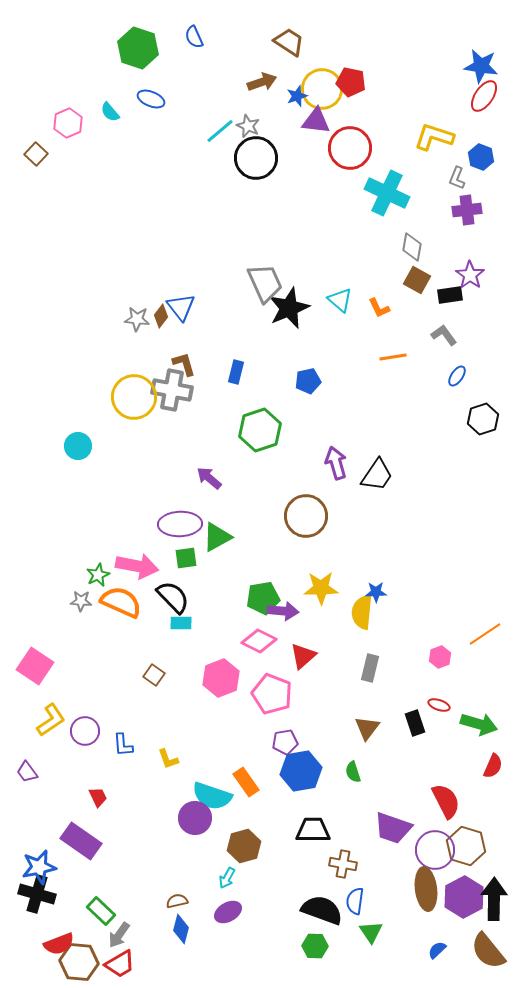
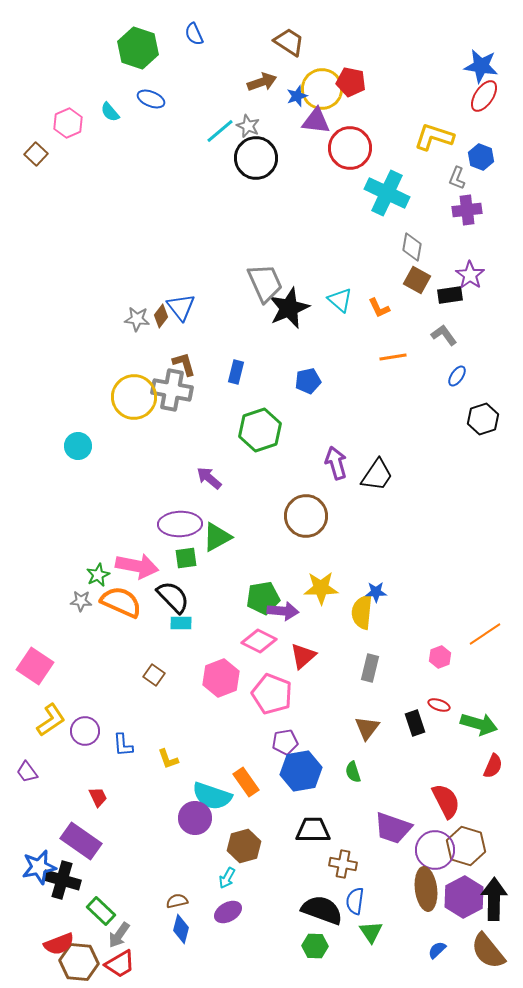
blue semicircle at (194, 37): moved 3 px up
black cross at (37, 894): moved 25 px right, 14 px up
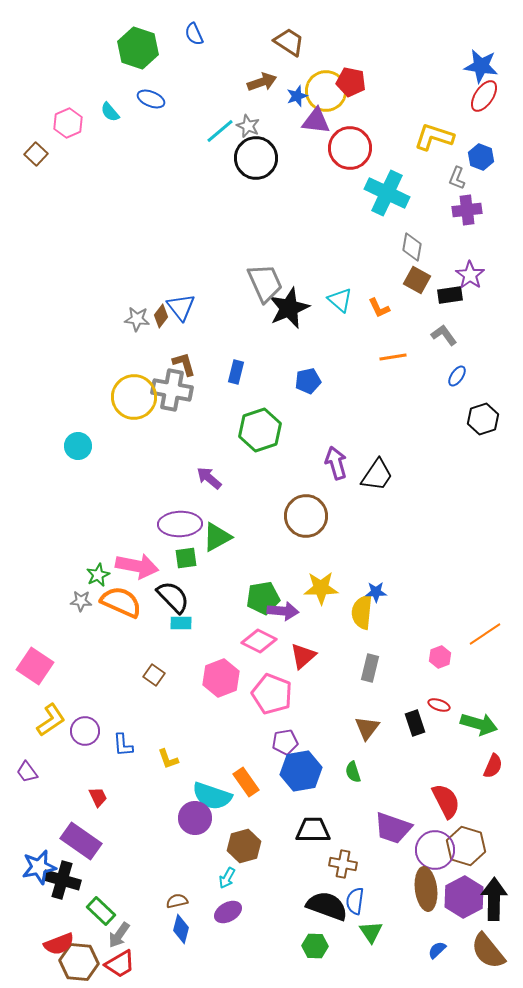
yellow circle at (322, 89): moved 4 px right, 2 px down
black semicircle at (322, 910): moved 5 px right, 4 px up
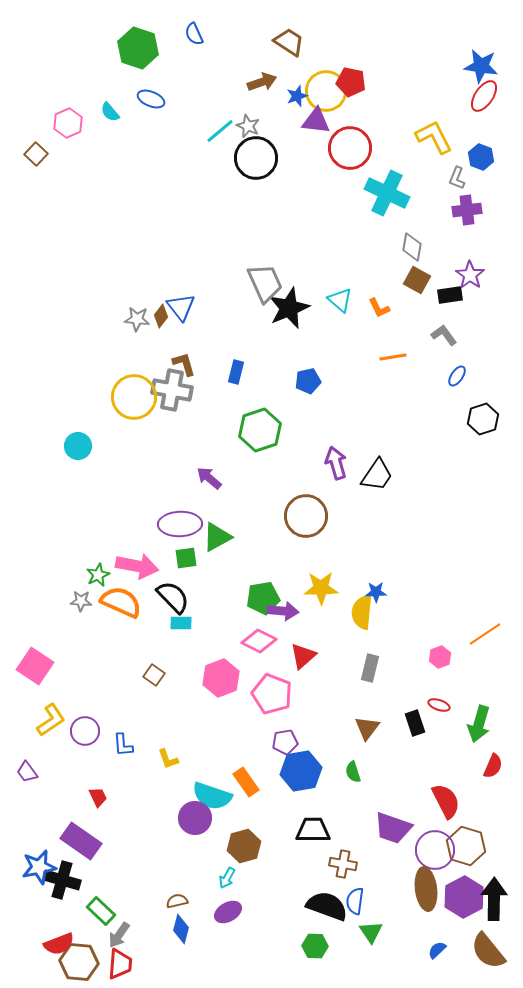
yellow L-shape at (434, 137): rotated 45 degrees clockwise
green arrow at (479, 724): rotated 90 degrees clockwise
red trapezoid at (120, 964): rotated 56 degrees counterclockwise
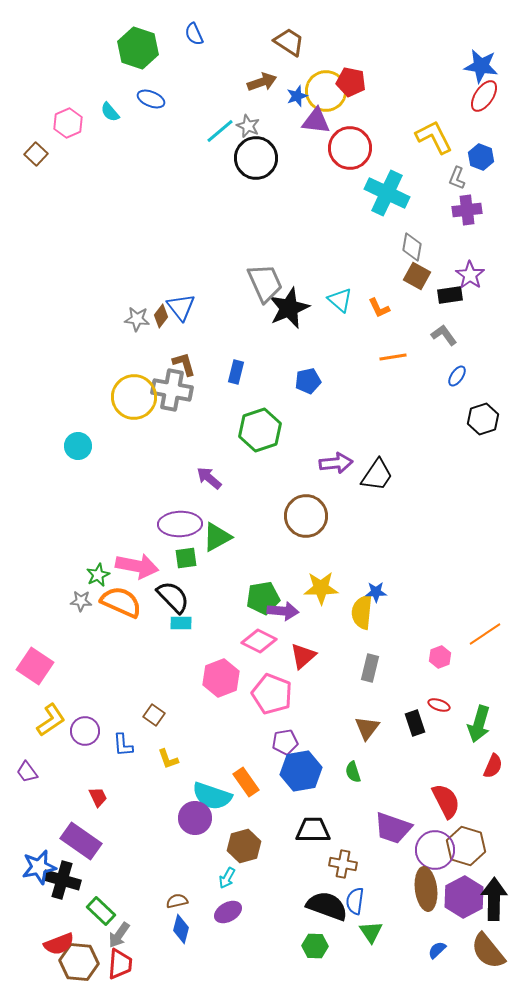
brown square at (417, 280): moved 4 px up
purple arrow at (336, 463): rotated 100 degrees clockwise
brown square at (154, 675): moved 40 px down
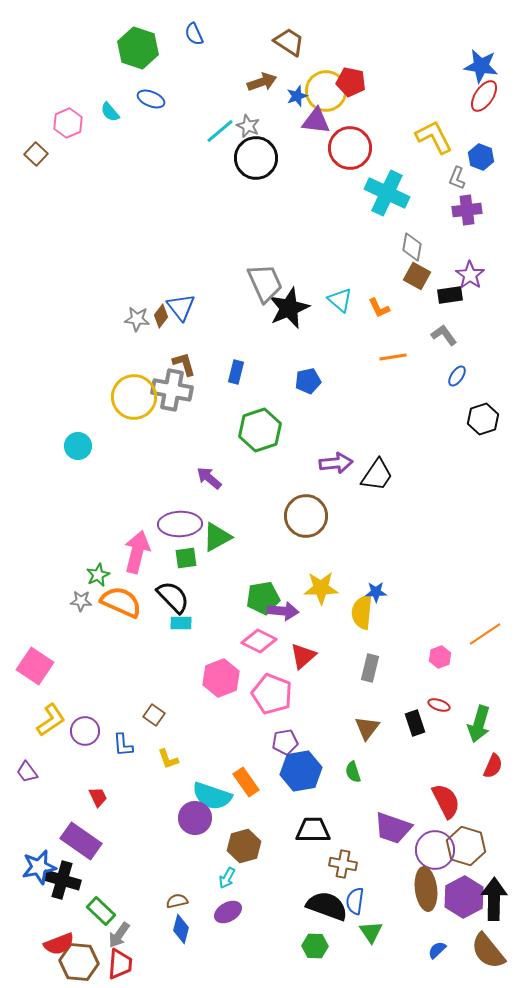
pink arrow at (137, 566): moved 14 px up; rotated 87 degrees counterclockwise
